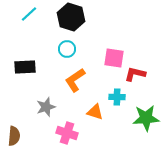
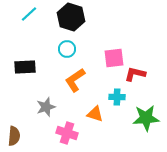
pink square: rotated 15 degrees counterclockwise
orange triangle: moved 2 px down
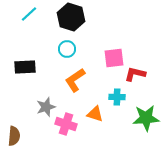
pink cross: moved 1 px left, 9 px up
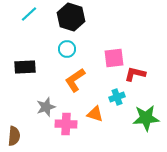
cyan cross: rotated 21 degrees counterclockwise
pink cross: rotated 15 degrees counterclockwise
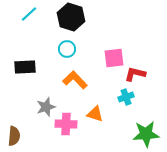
orange L-shape: rotated 80 degrees clockwise
cyan cross: moved 9 px right
green star: moved 16 px down
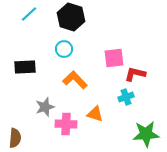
cyan circle: moved 3 px left
gray star: moved 1 px left
brown semicircle: moved 1 px right, 2 px down
